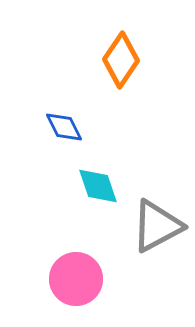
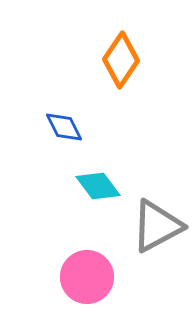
cyan diamond: rotated 18 degrees counterclockwise
pink circle: moved 11 px right, 2 px up
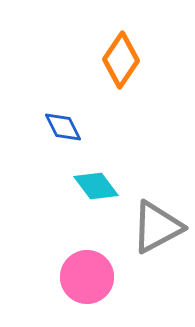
blue diamond: moved 1 px left
cyan diamond: moved 2 px left
gray triangle: moved 1 px down
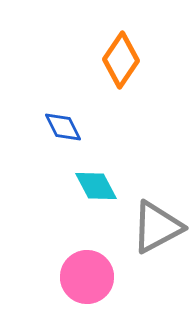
cyan diamond: rotated 9 degrees clockwise
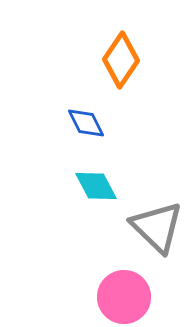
blue diamond: moved 23 px right, 4 px up
gray triangle: rotated 48 degrees counterclockwise
pink circle: moved 37 px right, 20 px down
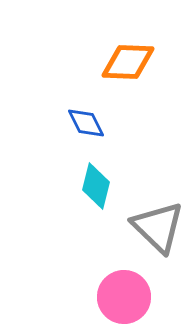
orange diamond: moved 7 px right, 2 px down; rotated 58 degrees clockwise
cyan diamond: rotated 42 degrees clockwise
gray triangle: moved 1 px right
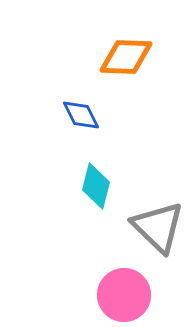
orange diamond: moved 2 px left, 5 px up
blue diamond: moved 5 px left, 8 px up
pink circle: moved 2 px up
